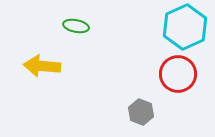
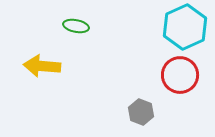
red circle: moved 2 px right, 1 px down
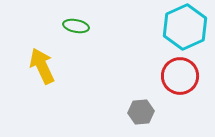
yellow arrow: rotated 60 degrees clockwise
red circle: moved 1 px down
gray hexagon: rotated 25 degrees counterclockwise
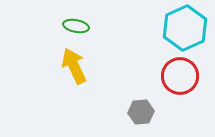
cyan hexagon: moved 1 px down
yellow arrow: moved 32 px right
